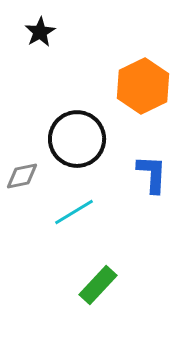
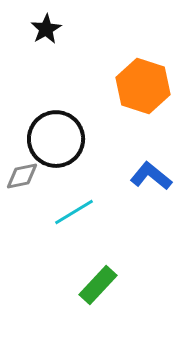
black star: moved 6 px right, 3 px up
orange hexagon: rotated 16 degrees counterclockwise
black circle: moved 21 px left
blue L-shape: moved 1 px left, 2 px down; rotated 54 degrees counterclockwise
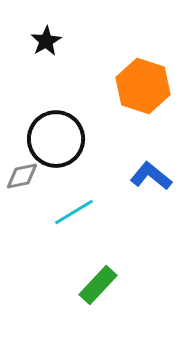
black star: moved 12 px down
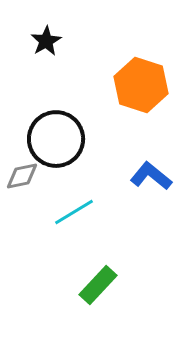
orange hexagon: moved 2 px left, 1 px up
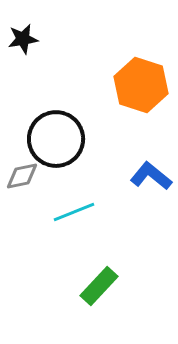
black star: moved 23 px left, 2 px up; rotated 20 degrees clockwise
cyan line: rotated 9 degrees clockwise
green rectangle: moved 1 px right, 1 px down
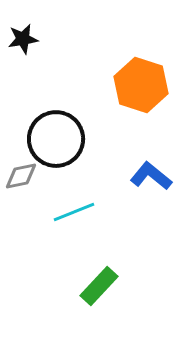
gray diamond: moved 1 px left
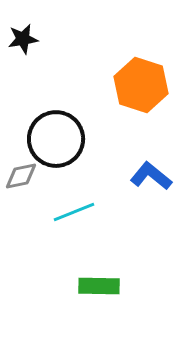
green rectangle: rotated 48 degrees clockwise
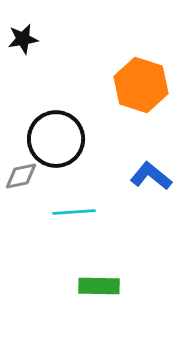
cyan line: rotated 18 degrees clockwise
